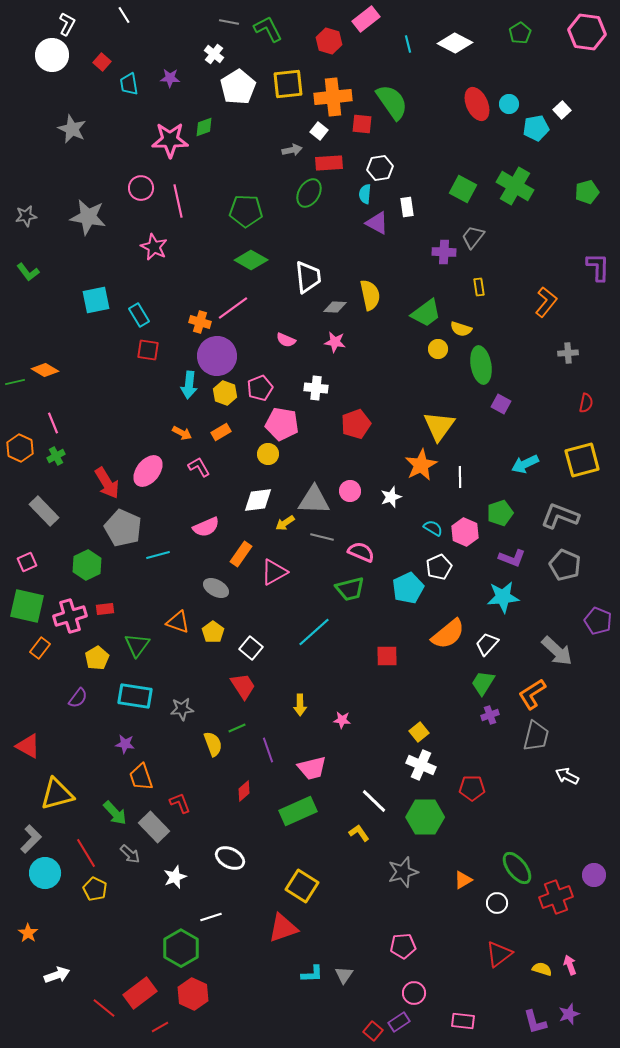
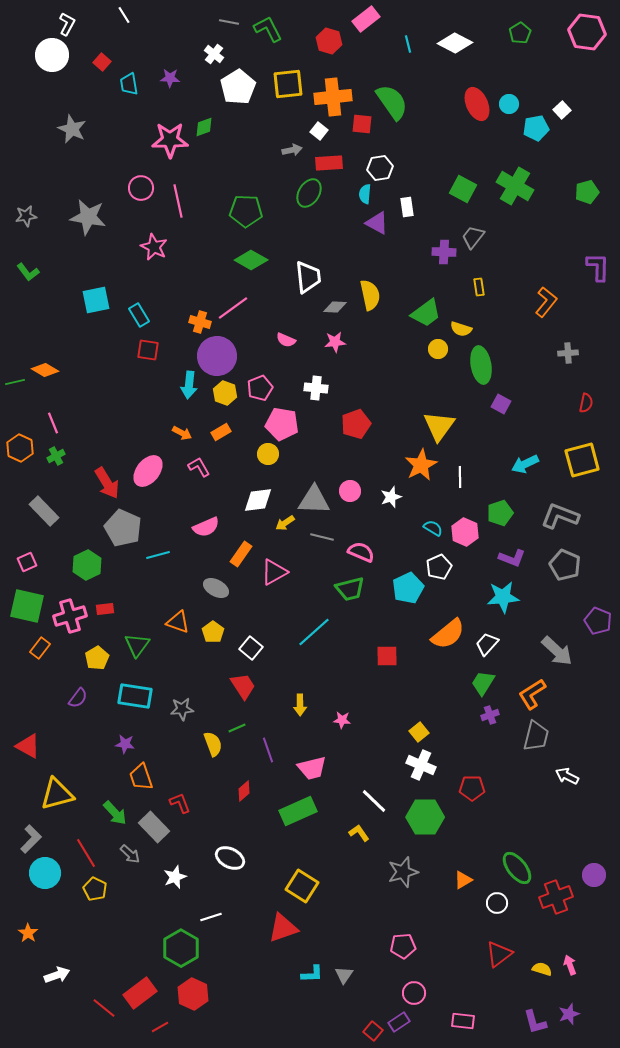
pink star at (335, 342): rotated 15 degrees counterclockwise
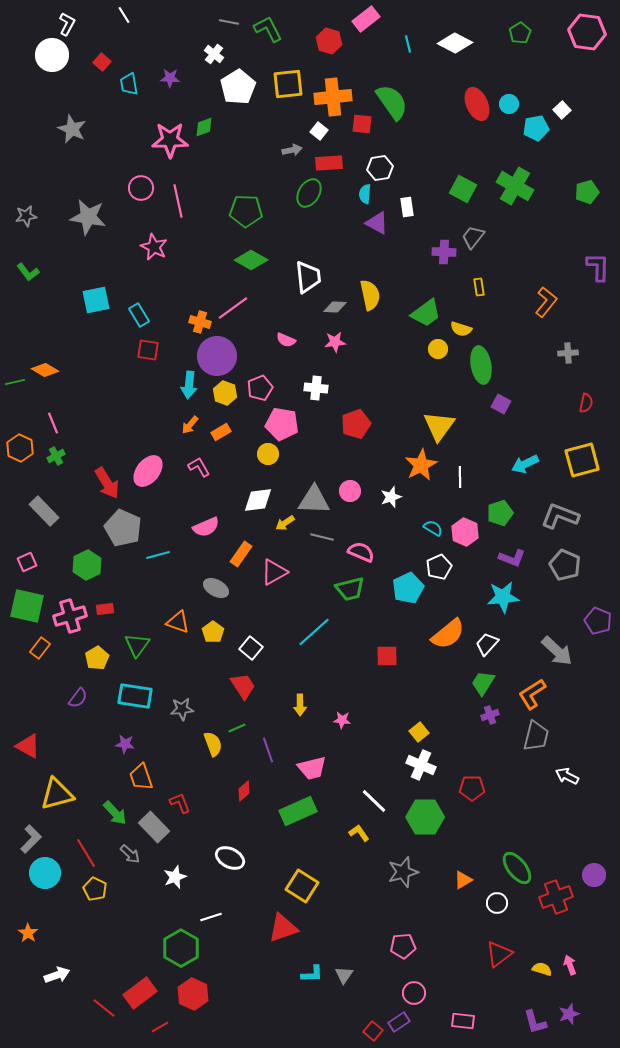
orange arrow at (182, 433): moved 8 px right, 8 px up; rotated 102 degrees clockwise
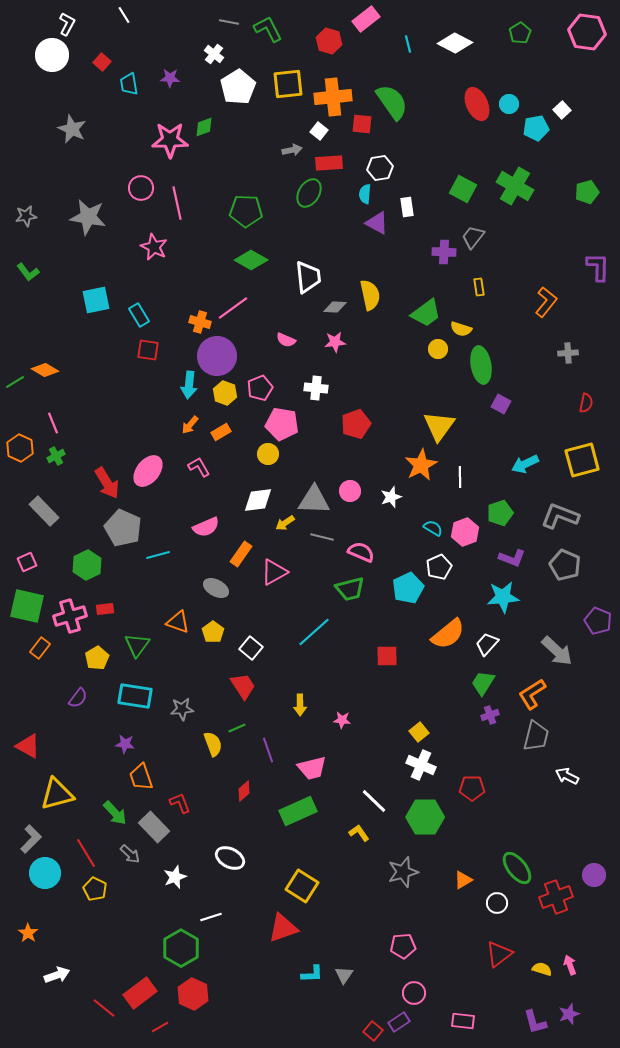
pink line at (178, 201): moved 1 px left, 2 px down
green line at (15, 382): rotated 18 degrees counterclockwise
pink hexagon at (465, 532): rotated 16 degrees clockwise
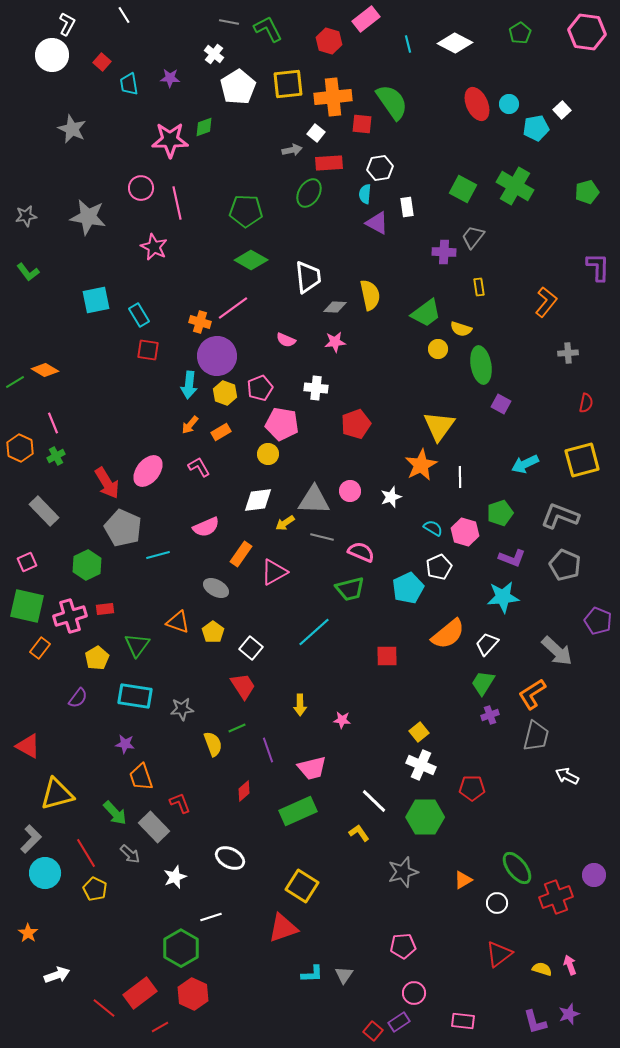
white square at (319, 131): moved 3 px left, 2 px down
pink hexagon at (465, 532): rotated 24 degrees counterclockwise
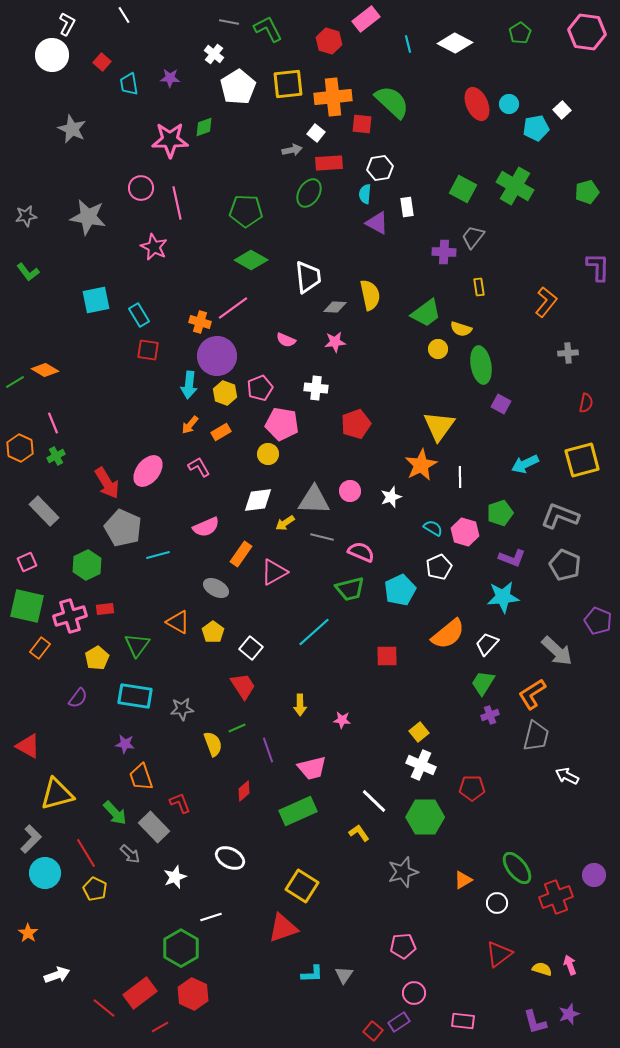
green semicircle at (392, 102): rotated 12 degrees counterclockwise
cyan pentagon at (408, 588): moved 8 px left, 2 px down
orange triangle at (178, 622): rotated 10 degrees clockwise
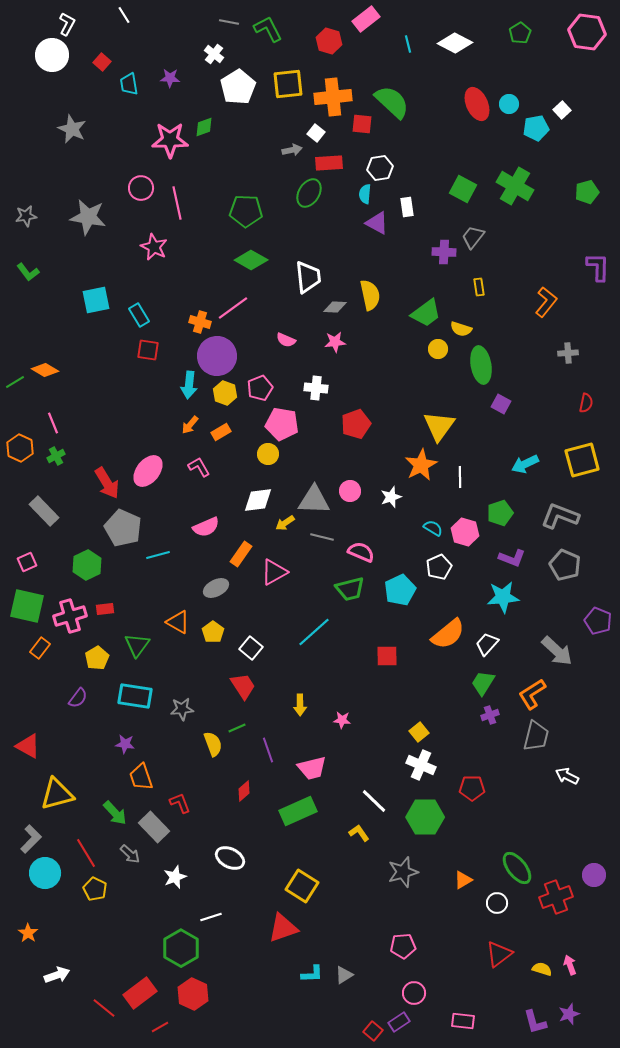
gray ellipse at (216, 588): rotated 55 degrees counterclockwise
gray triangle at (344, 975): rotated 24 degrees clockwise
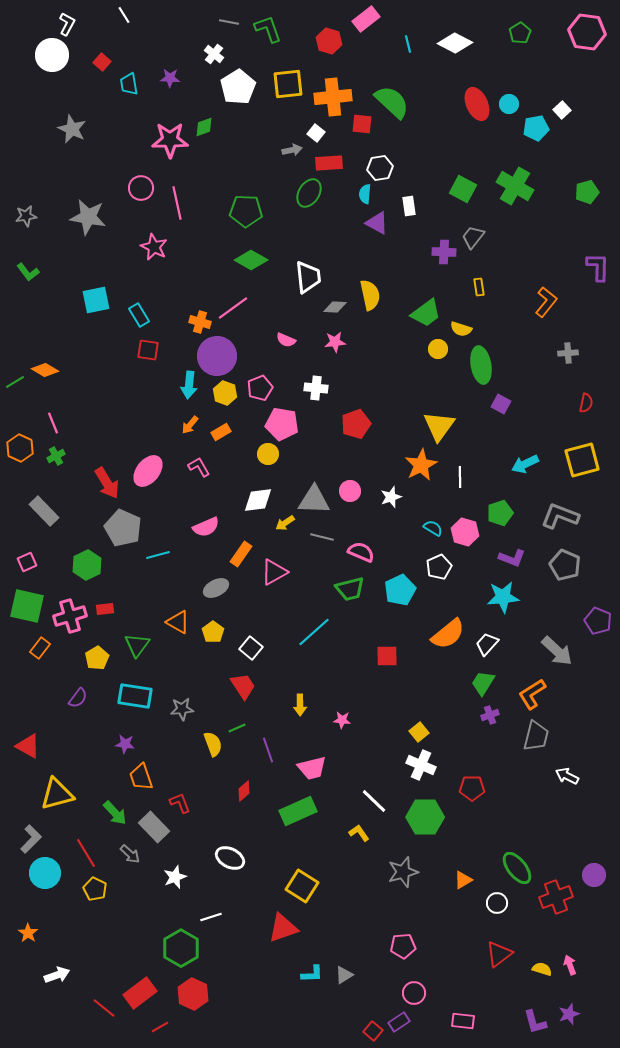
green L-shape at (268, 29): rotated 8 degrees clockwise
white rectangle at (407, 207): moved 2 px right, 1 px up
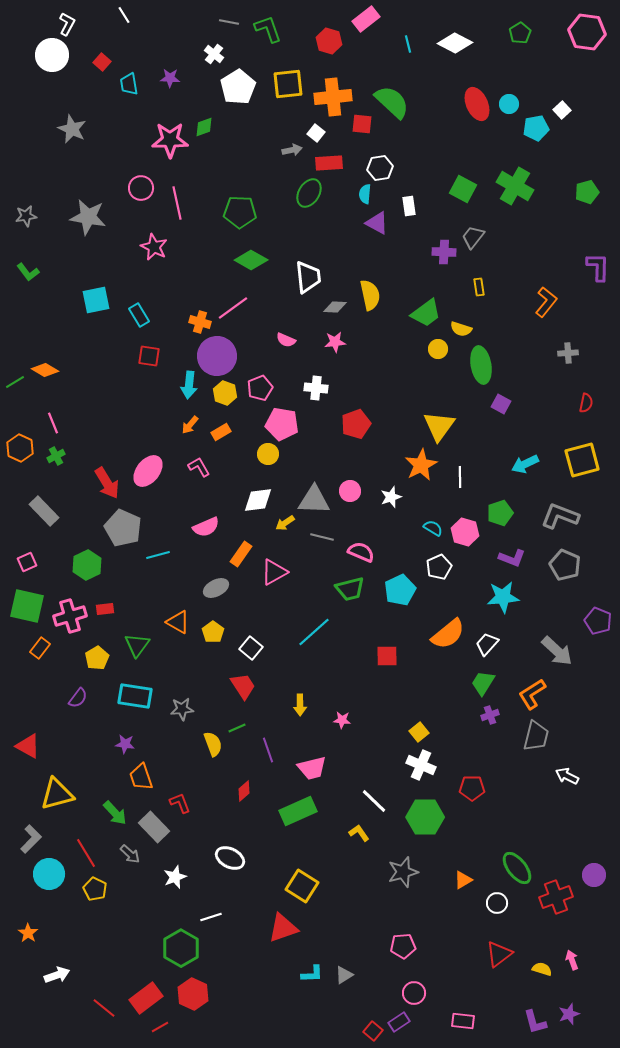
green pentagon at (246, 211): moved 6 px left, 1 px down
red square at (148, 350): moved 1 px right, 6 px down
cyan circle at (45, 873): moved 4 px right, 1 px down
pink arrow at (570, 965): moved 2 px right, 5 px up
red rectangle at (140, 993): moved 6 px right, 5 px down
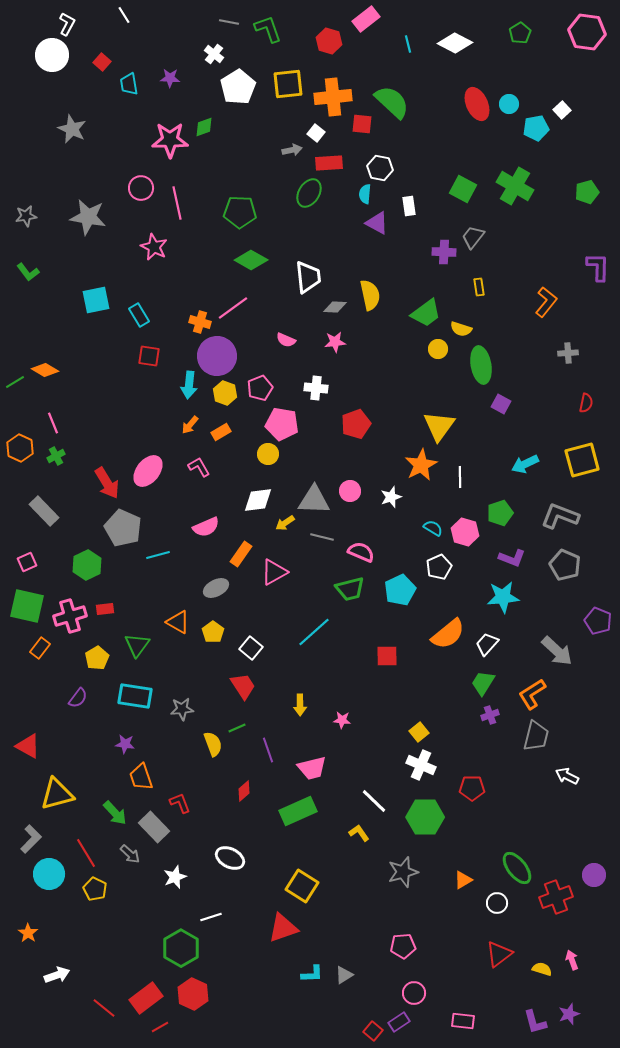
white hexagon at (380, 168): rotated 20 degrees clockwise
